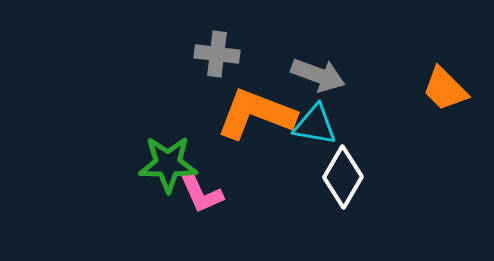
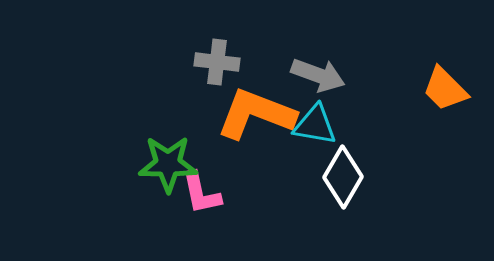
gray cross: moved 8 px down
pink L-shape: rotated 12 degrees clockwise
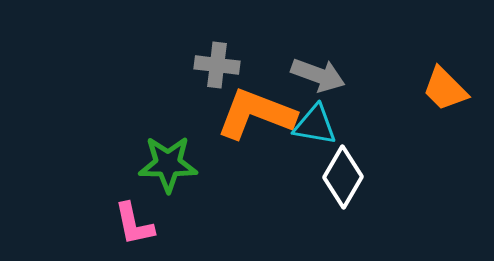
gray cross: moved 3 px down
pink L-shape: moved 67 px left, 31 px down
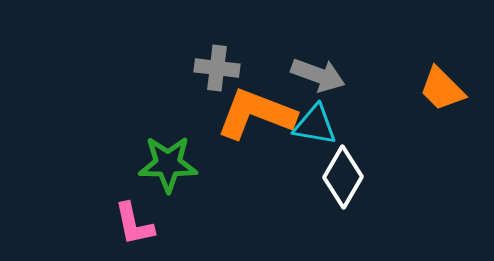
gray cross: moved 3 px down
orange trapezoid: moved 3 px left
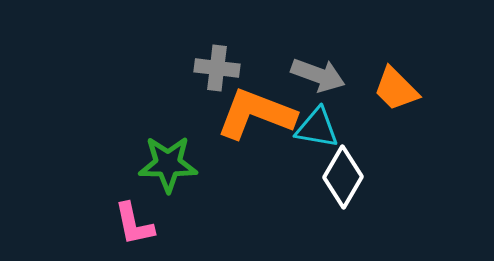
orange trapezoid: moved 46 px left
cyan triangle: moved 2 px right, 3 px down
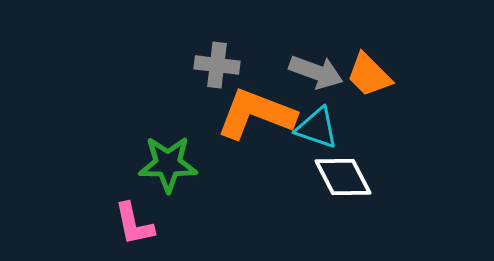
gray cross: moved 3 px up
gray arrow: moved 2 px left, 3 px up
orange trapezoid: moved 27 px left, 14 px up
cyan triangle: rotated 9 degrees clockwise
white diamond: rotated 58 degrees counterclockwise
